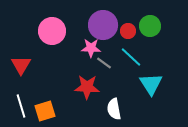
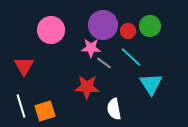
pink circle: moved 1 px left, 1 px up
red triangle: moved 3 px right, 1 px down
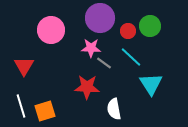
purple circle: moved 3 px left, 7 px up
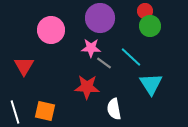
red circle: moved 17 px right, 20 px up
white line: moved 6 px left, 6 px down
orange square: rotated 30 degrees clockwise
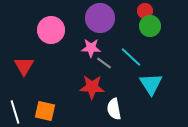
red star: moved 5 px right
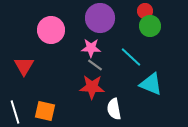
gray line: moved 9 px left, 2 px down
cyan triangle: rotated 35 degrees counterclockwise
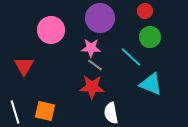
green circle: moved 11 px down
white semicircle: moved 3 px left, 4 px down
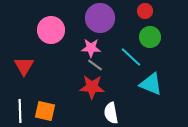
white line: moved 5 px right, 1 px up; rotated 15 degrees clockwise
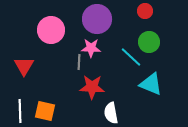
purple circle: moved 3 px left, 1 px down
green circle: moved 1 px left, 5 px down
gray line: moved 16 px left, 3 px up; rotated 56 degrees clockwise
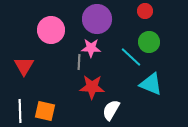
white semicircle: moved 3 px up; rotated 40 degrees clockwise
